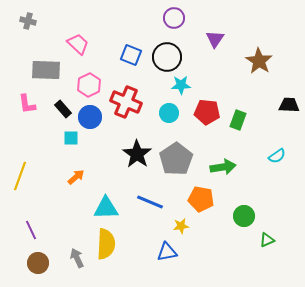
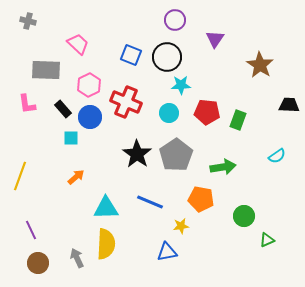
purple circle: moved 1 px right, 2 px down
brown star: moved 1 px right, 4 px down
gray pentagon: moved 4 px up
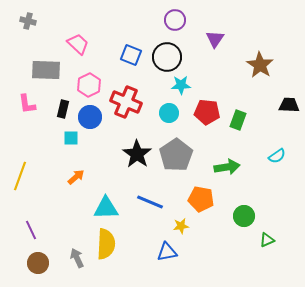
black rectangle: rotated 54 degrees clockwise
green arrow: moved 4 px right
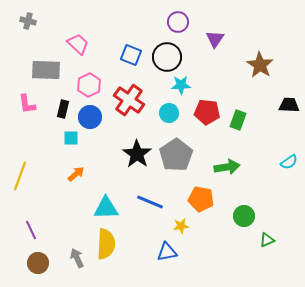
purple circle: moved 3 px right, 2 px down
red cross: moved 3 px right, 2 px up; rotated 12 degrees clockwise
cyan semicircle: moved 12 px right, 6 px down
orange arrow: moved 3 px up
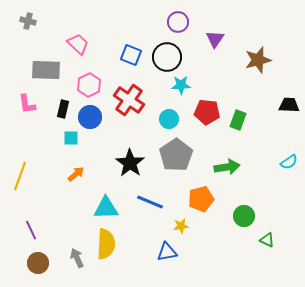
brown star: moved 2 px left, 5 px up; rotated 24 degrees clockwise
cyan circle: moved 6 px down
black star: moved 7 px left, 9 px down
orange pentagon: rotated 25 degrees counterclockwise
green triangle: rotated 49 degrees clockwise
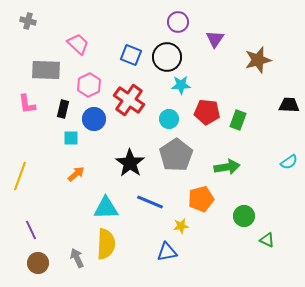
blue circle: moved 4 px right, 2 px down
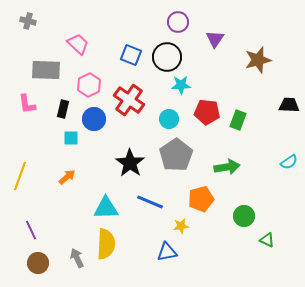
orange arrow: moved 9 px left, 3 px down
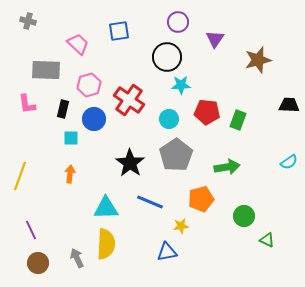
blue square: moved 12 px left, 24 px up; rotated 30 degrees counterclockwise
pink hexagon: rotated 10 degrees clockwise
orange arrow: moved 3 px right, 3 px up; rotated 42 degrees counterclockwise
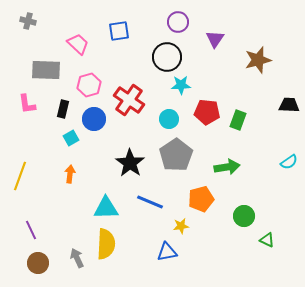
cyan square: rotated 28 degrees counterclockwise
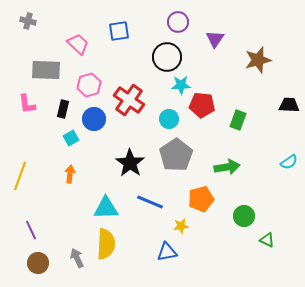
red pentagon: moved 5 px left, 7 px up
